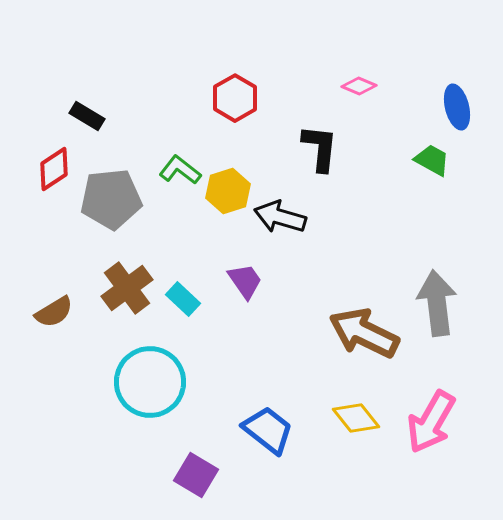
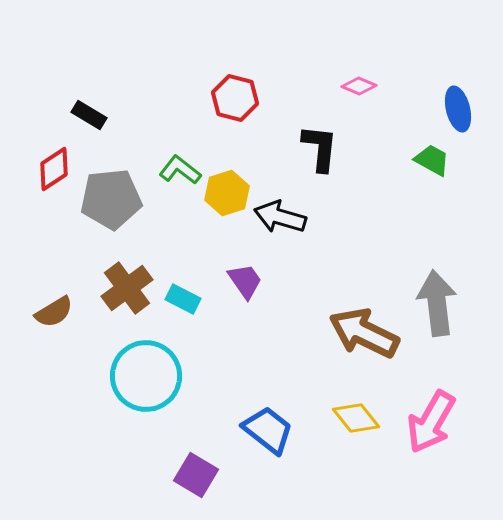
red hexagon: rotated 15 degrees counterclockwise
blue ellipse: moved 1 px right, 2 px down
black rectangle: moved 2 px right, 1 px up
yellow hexagon: moved 1 px left, 2 px down
cyan rectangle: rotated 16 degrees counterclockwise
cyan circle: moved 4 px left, 6 px up
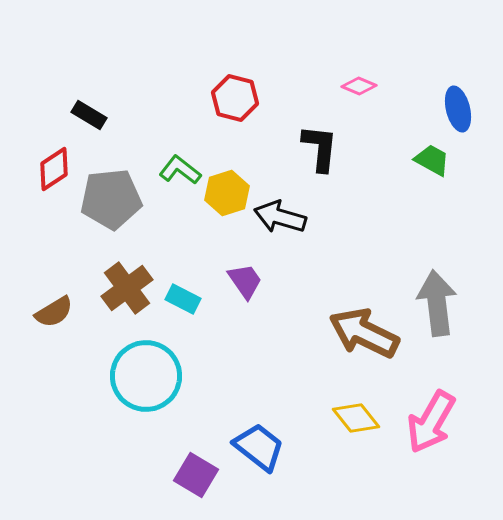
blue trapezoid: moved 9 px left, 17 px down
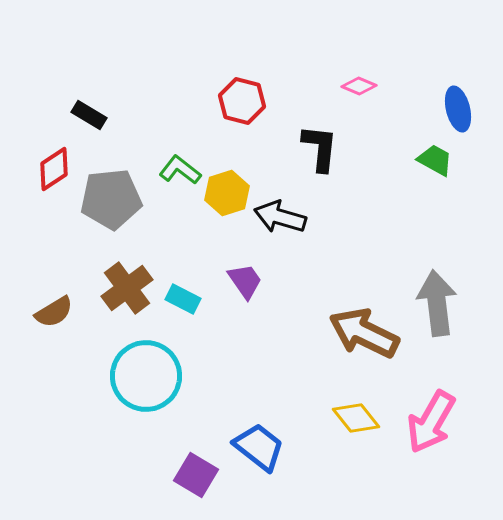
red hexagon: moved 7 px right, 3 px down
green trapezoid: moved 3 px right
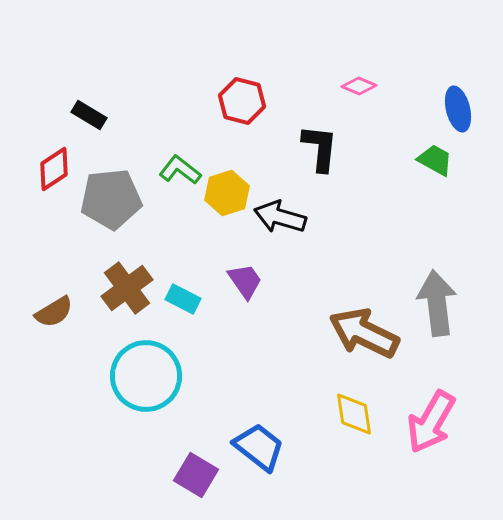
yellow diamond: moved 2 px left, 4 px up; rotated 30 degrees clockwise
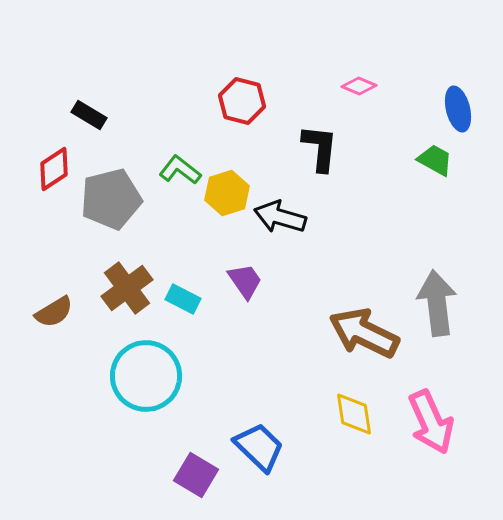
gray pentagon: rotated 8 degrees counterclockwise
pink arrow: rotated 54 degrees counterclockwise
blue trapezoid: rotated 6 degrees clockwise
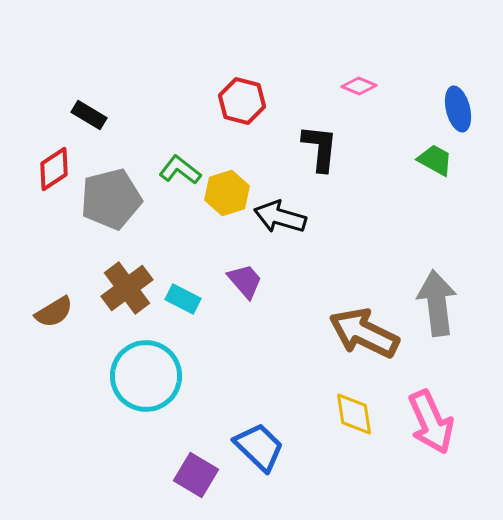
purple trapezoid: rotated 6 degrees counterclockwise
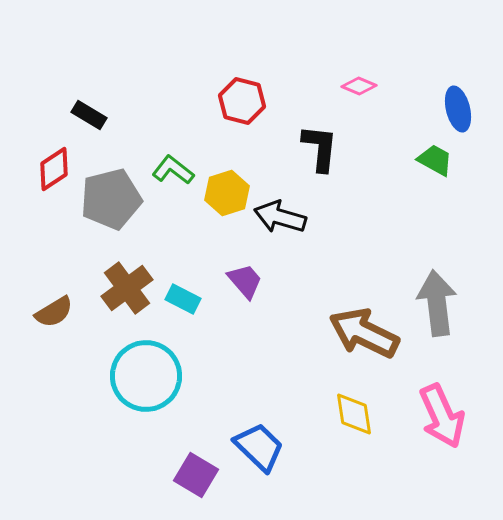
green L-shape: moved 7 px left
pink arrow: moved 11 px right, 6 px up
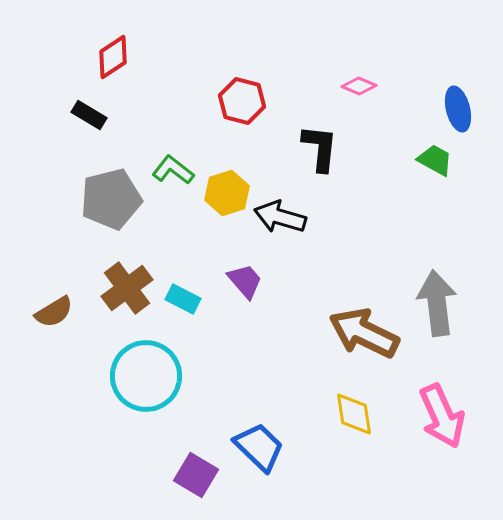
red diamond: moved 59 px right, 112 px up
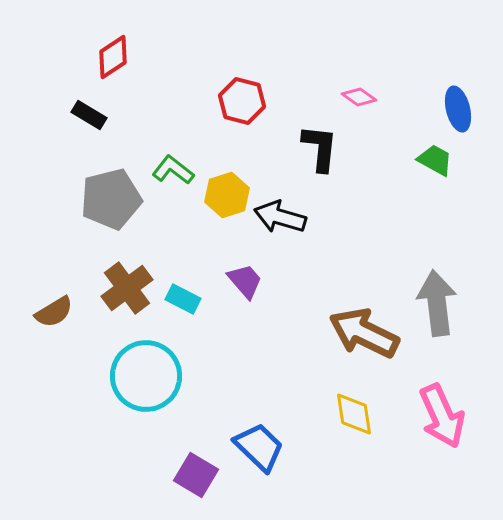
pink diamond: moved 11 px down; rotated 12 degrees clockwise
yellow hexagon: moved 2 px down
